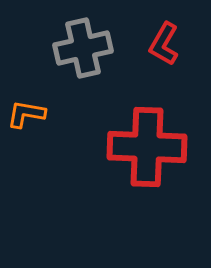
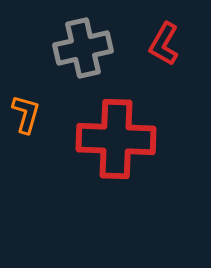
orange L-shape: rotated 96 degrees clockwise
red cross: moved 31 px left, 8 px up
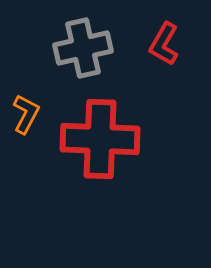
orange L-shape: rotated 12 degrees clockwise
red cross: moved 16 px left
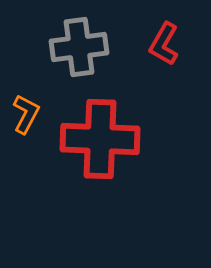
gray cross: moved 4 px left, 1 px up; rotated 6 degrees clockwise
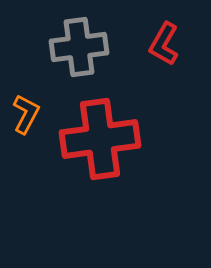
red cross: rotated 10 degrees counterclockwise
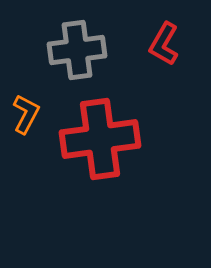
gray cross: moved 2 px left, 3 px down
